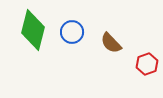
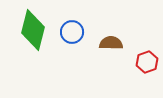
brown semicircle: rotated 135 degrees clockwise
red hexagon: moved 2 px up
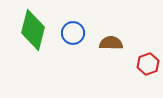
blue circle: moved 1 px right, 1 px down
red hexagon: moved 1 px right, 2 px down
